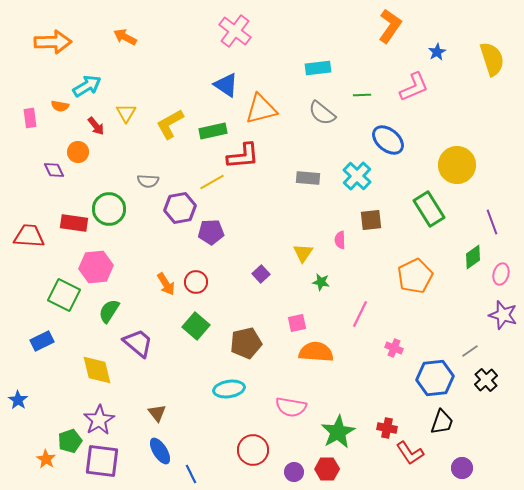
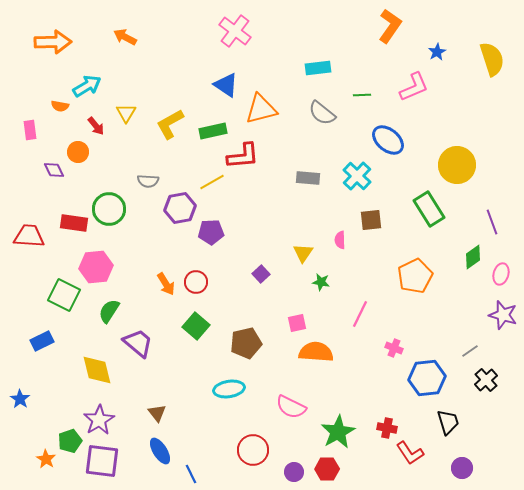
pink rectangle at (30, 118): moved 12 px down
blue hexagon at (435, 378): moved 8 px left
blue star at (18, 400): moved 2 px right, 1 px up
pink semicircle at (291, 407): rotated 16 degrees clockwise
black trapezoid at (442, 422): moved 6 px right; rotated 36 degrees counterclockwise
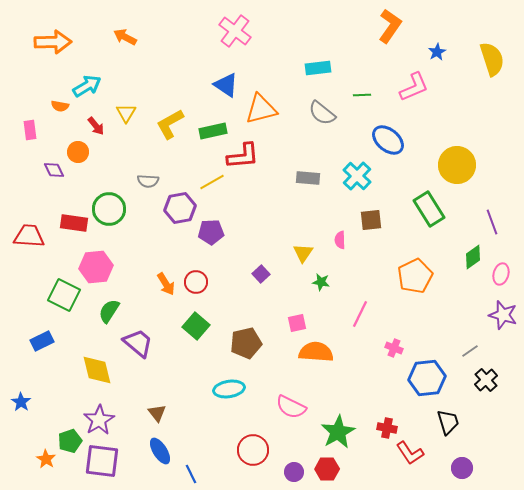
blue star at (20, 399): moved 1 px right, 3 px down
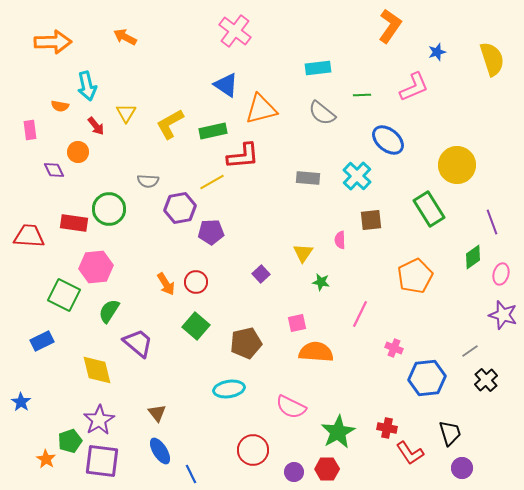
blue star at (437, 52): rotated 12 degrees clockwise
cyan arrow at (87, 86): rotated 108 degrees clockwise
black trapezoid at (448, 422): moved 2 px right, 11 px down
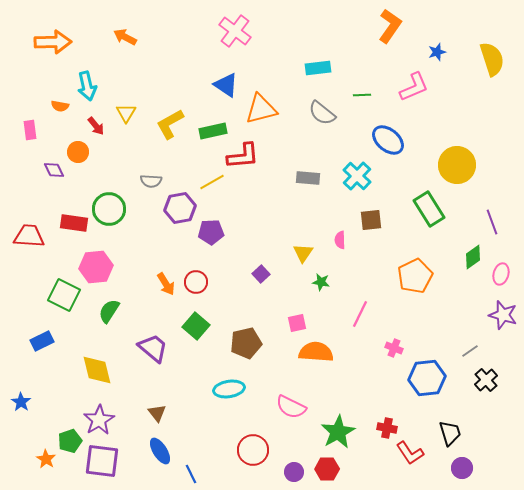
gray semicircle at (148, 181): moved 3 px right
purple trapezoid at (138, 343): moved 15 px right, 5 px down
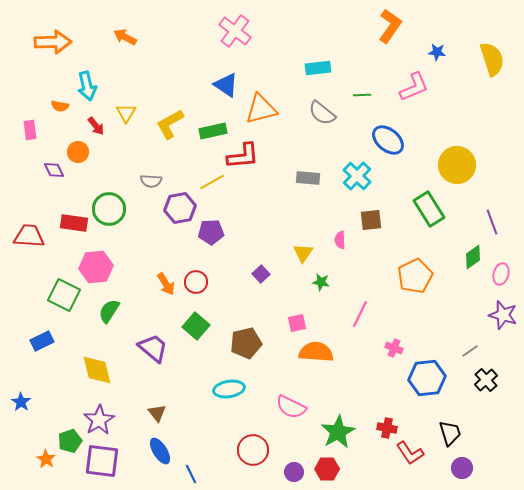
blue star at (437, 52): rotated 24 degrees clockwise
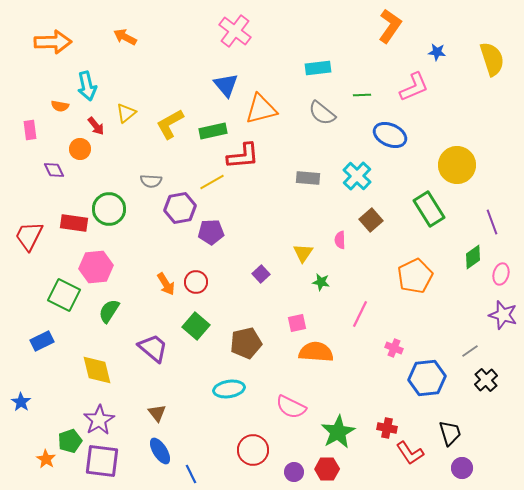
blue triangle at (226, 85): rotated 16 degrees clockwise
yellow triangle at (126, 113): rotated 20 degrees clockwise
blue ellipse at (388, 140): moved 2 px right, 5 px up; rotated 16 degrees counterclockwise
orange circle at (78, 152): moved 2 px right, 3 px up
brown square at (371, 220): rotated 35 degrees counterclockwise
red trapezoid at (29, 236): rotated 68 degrees counterclockwise
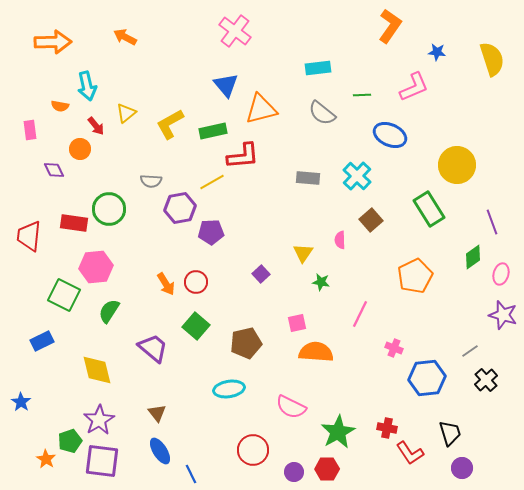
red trapezoid at (29, 236): rotated 20 degrees counterclockwise
